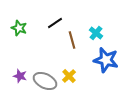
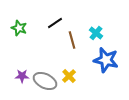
purple star: moved 2 px right; rotated 16 degrees counterclockwise
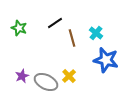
brown line: moved 2 px up
purple star: rotated 24 degrees counterclockwise
gray ellipse: moved 1 px right, 1 px down
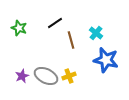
brown line: moved 1 px left, 2 px down
yellow cross: rotated 24 degrees clockwise
gray ellipse: moved 6 px up
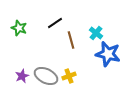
blue star: moved 2 px right, 6 px up
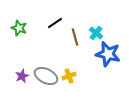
brown line: moved 4 px right, 3 px up
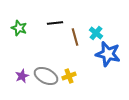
black line: rotated 28 degrees clockwise
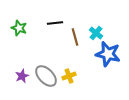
gray ellipse: rotated 20 degrees clockwise
